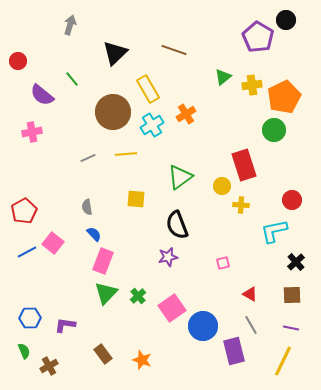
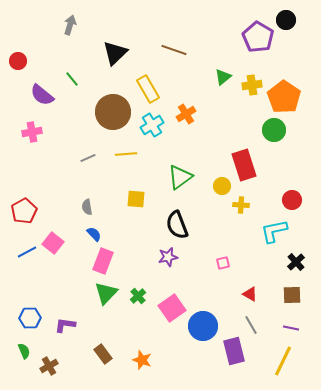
orange pentagon at (284, 97): rotated 12 degrees counterclockwise
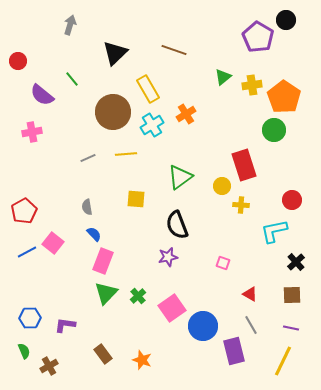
pink square at (223, 263): rotated 32 degrees clockwise
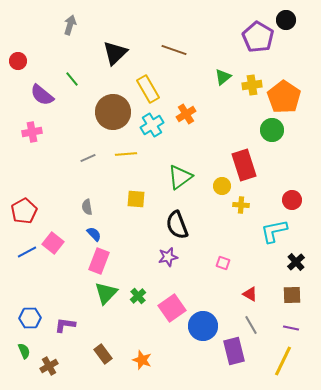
green circle at (274, 130): moved 2 px left
pink rectangle at (103, 261): moved 4 px left
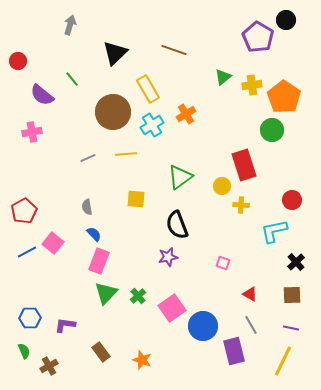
brown rectangle at (103, 354): moved 2 px left, 2 px up
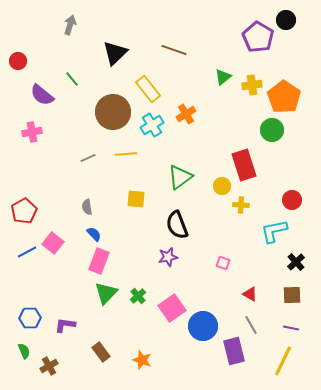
yellow rectangle at (148, 89): rotated 8 degrees counterclockwise
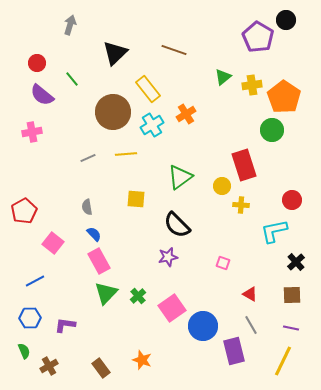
red circle at (18, 61): moved 19 px right, 2 px down
black semicircle at (177, 225): rotated 24 degrees counterclockwise
blue line at (27, 252): moved 8 px right, 29 px down
pink rectangle at (99, 261): rotated 50 degrees counterclockwise
brown rectangle at (101, 352): moved 16 px down
